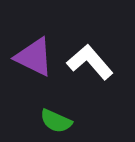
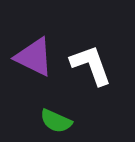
white L-shape: moved 1 px right, 3 px down; rotated 21 degrees clockwise
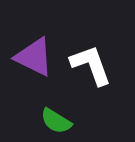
green semicircle: rotated 8 degrees clockwise
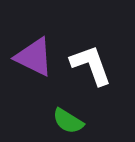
green semicircle: moved 12 px right
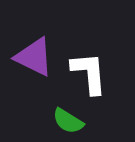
white L-shape: moved 2 px left, 8 px down; rotated 15 degrees clockwise
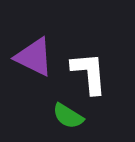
green semicircle: moved 5 px up
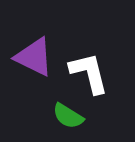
white L-shape: rotated 9 degrees counterclockwise
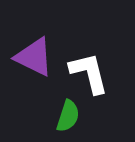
green semicircle: rotated 104 degrees counterclockwise
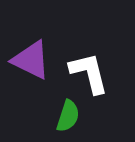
purple triangle: moved 3 px left, 3 px down
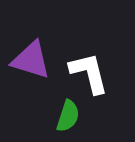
purple triangle: rotated 9 degrees counterclockwise
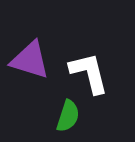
purple triangle: moved 1 px left
